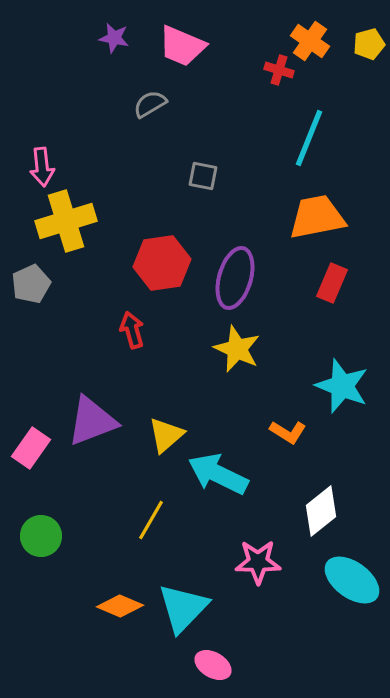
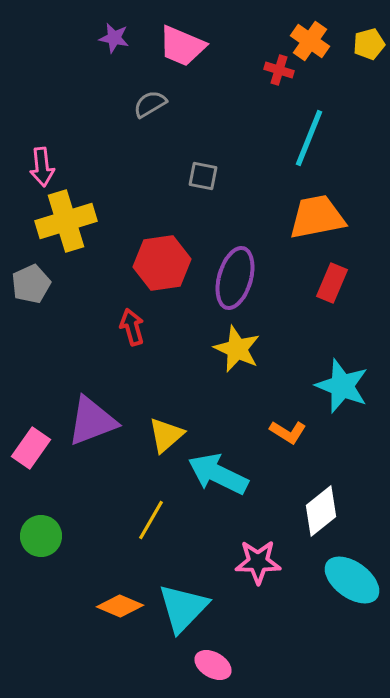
red arrow: moved 3 px up
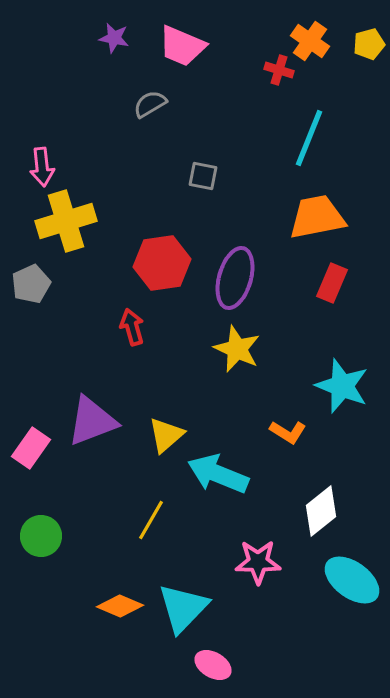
cyan arrow: rotated 4 degrees counterclockwise
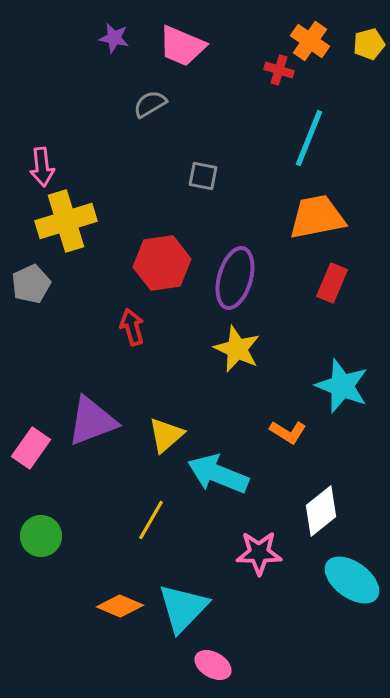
pink star: moved 1 px right, 9 px up
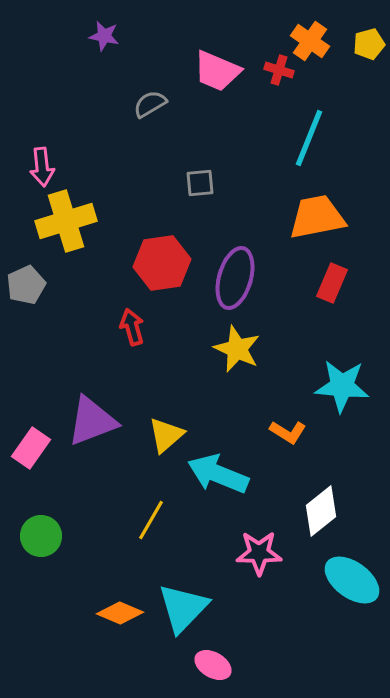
purple star: moved 10 px left, 2 px up
pink trapezoid: moved 35 px right, 25 px down
gray square: moved 3 px left, 7 px down; rotated 16 degrees counterclockwise
gray pentagon: moved 5 px left, 1 px down
cyan star: rotated 16 degrees counterclockwise
orange diamond: moved 7 px down
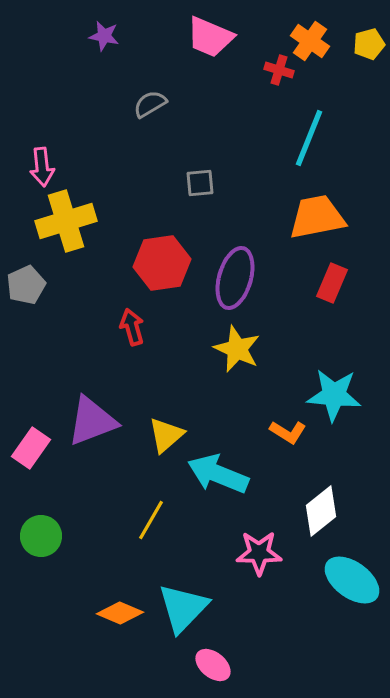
pink trapezoid: moved 7 px left, 34 px up
cyan star: moved 8 px left, 9 px down
pink ellipse: rotated 9 degrees clockwise
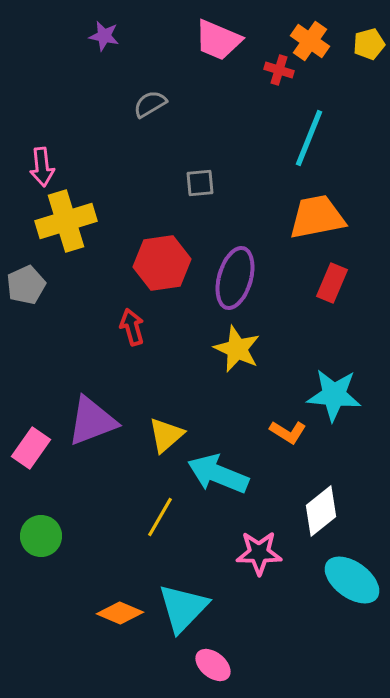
pink trapezoid: moved 8 px right, 3 px down
yellow line: moved 9 px right, 3 px up
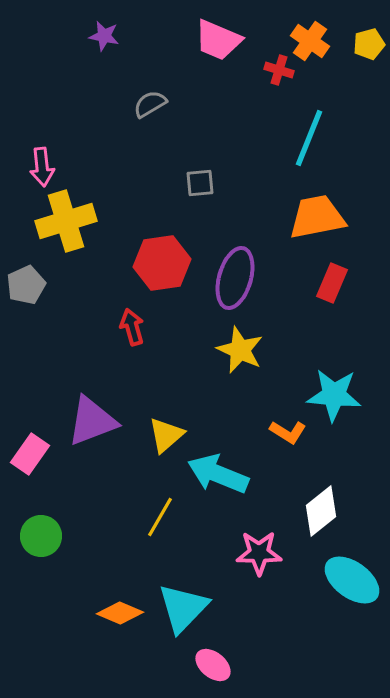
yellow star: moved 3 px right, 1 px down
pink rectangle: moved 1 px left, 6 px down
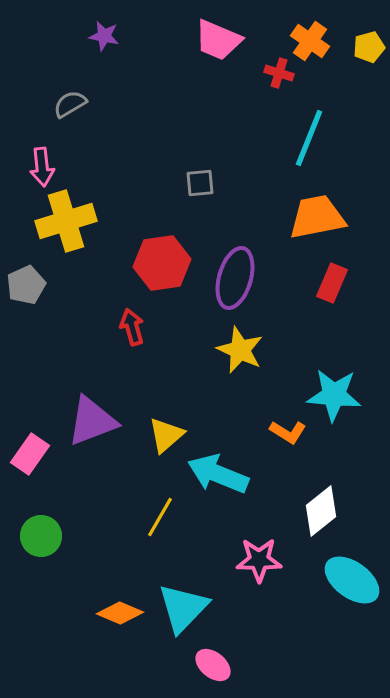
yellow pentagon: moved 3 px down
red cross: moved 3 px down
gray semicircle: moved 80 px left
pink star: moved 7 px down
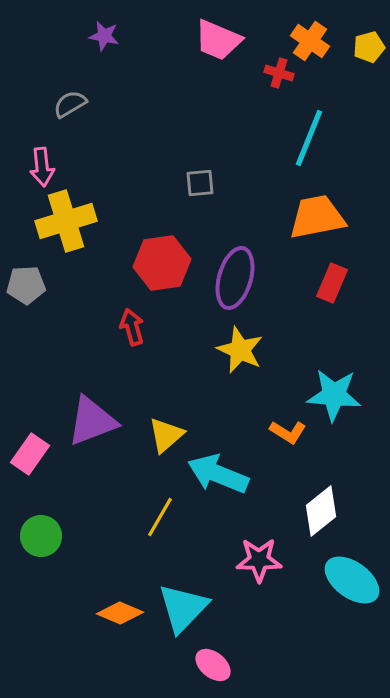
gray pentagon: rotated 21 degrees clockwise
